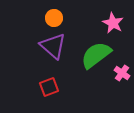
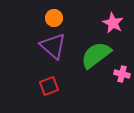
pink cross: moved 1 px down; rotated 21 degrees counterclockwise
red square: moved 1 px up
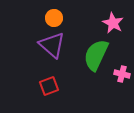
purple triangle: moved 1 px left, 1 px up
green semicircle: rotated 28 degrees counterclockwise
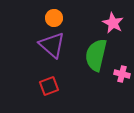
green semicircle: rotated 12 degrees counterclockwise
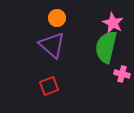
orange circle: moved 3 px right
green semicircle: moved 10 px right, 8 px up
